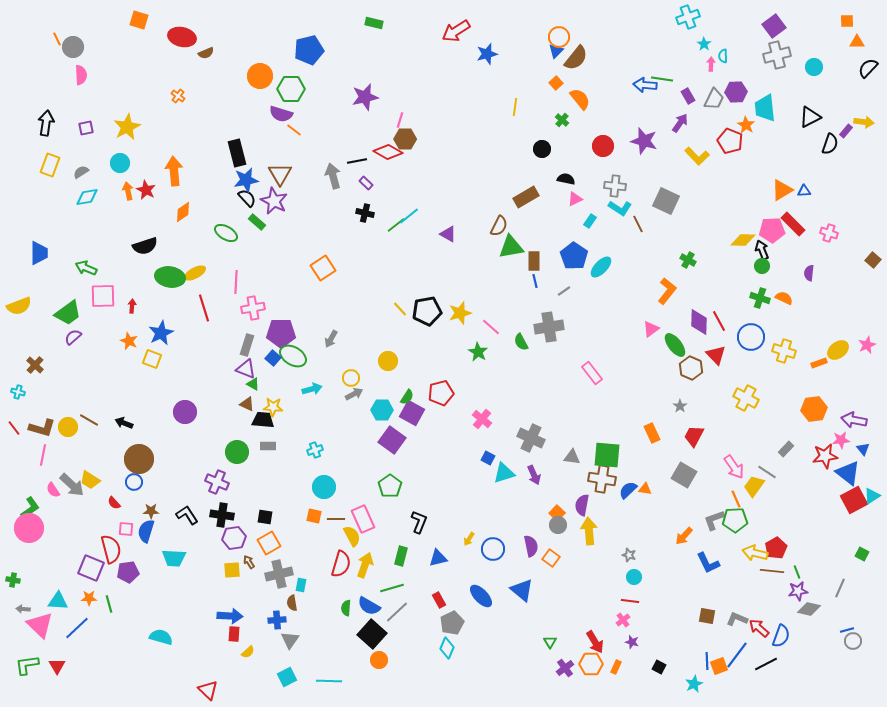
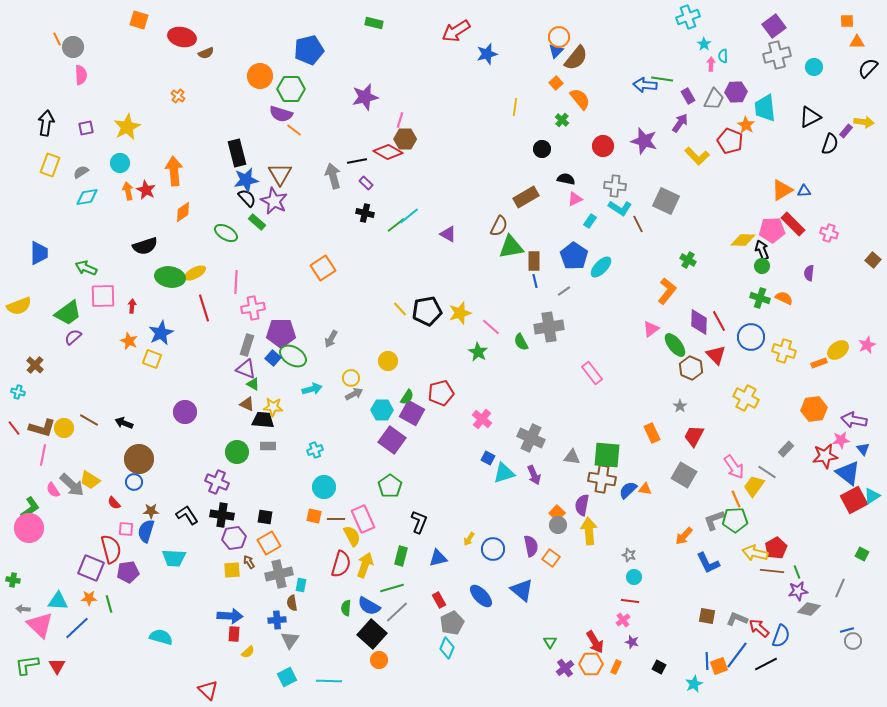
yellow circle at (68, 427): moved 4 px left, 1 px down
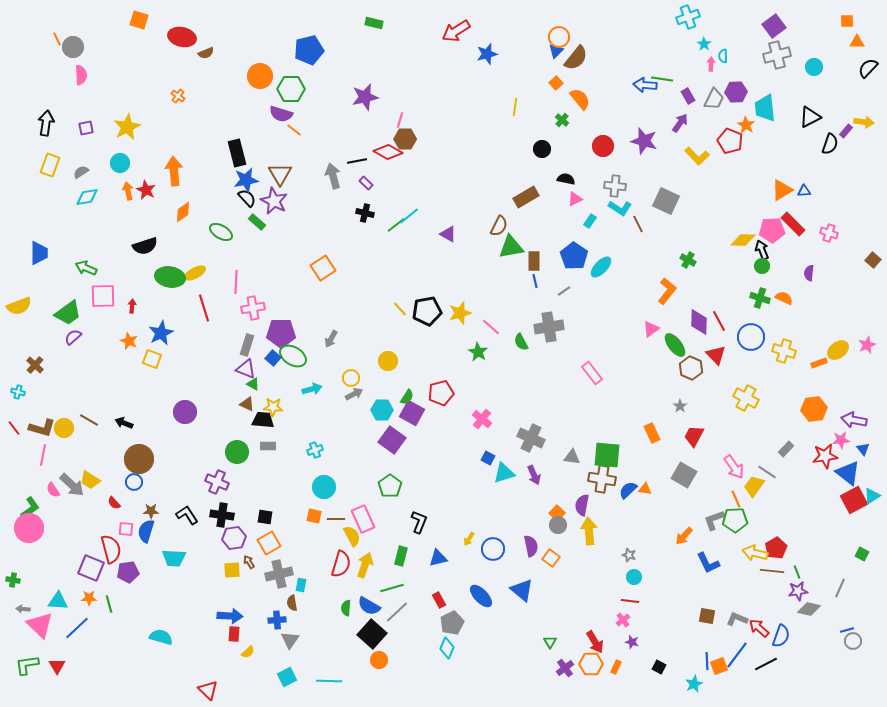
green ellipse at (226, 233): moved 5 px left, 1 px up
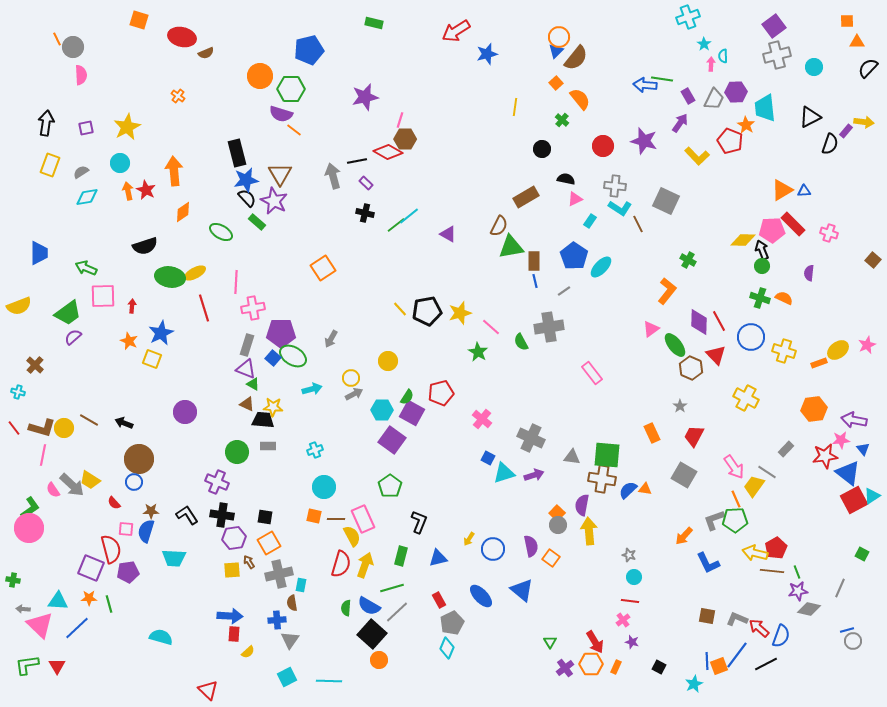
purple arrow at (534, 475): rotated 84 degrees counterclockwise
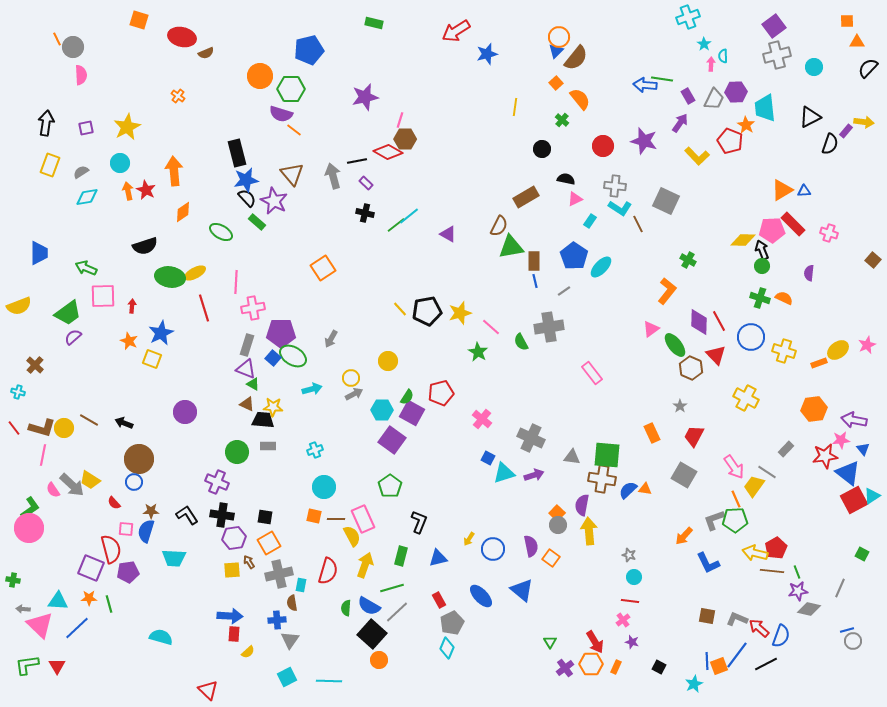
brown triangle at (280, 174): moved 12 px right; rotated 10 degrees counterclockwise
red semicircle at (341, 564): moved 13 px left, 7 px down
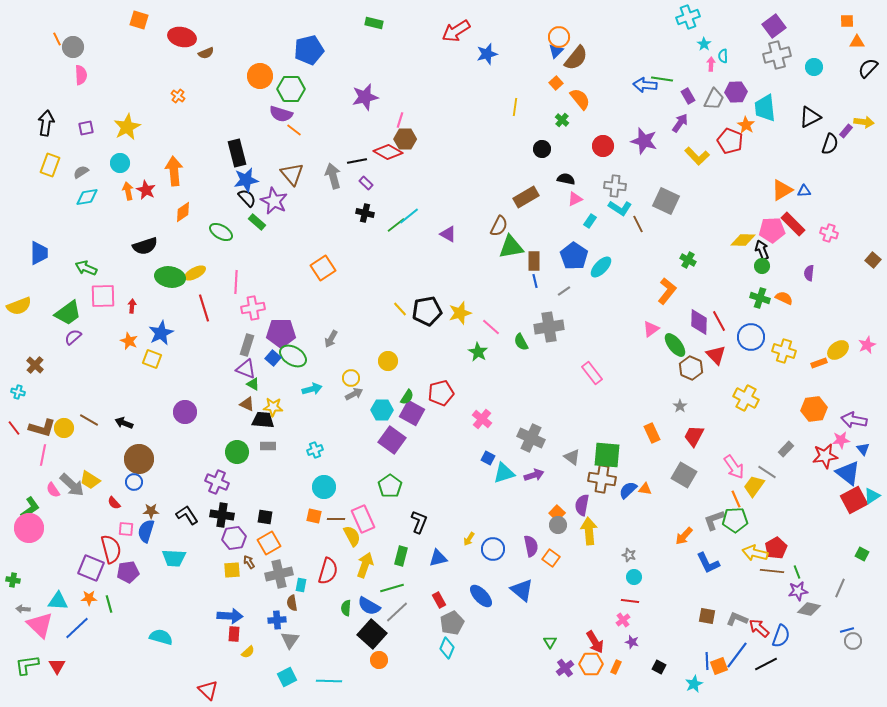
gray triangle at (572, 457): rotated 30 degrees clockwise
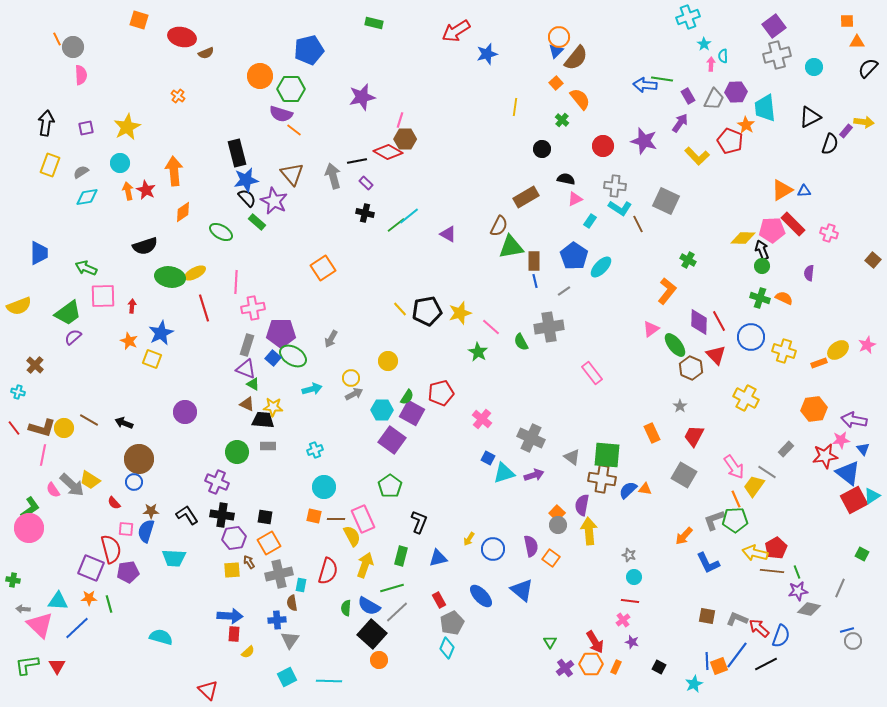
purple star at (365, 97): moved 3 px left
yellow diamond at (743, 240): moved 2 px up
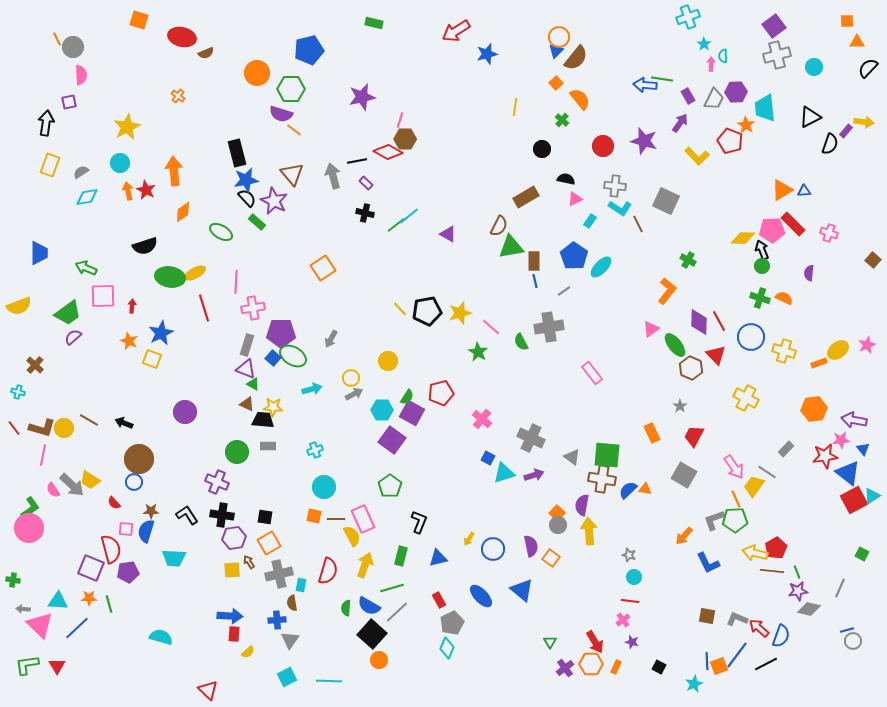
orange circle at (260, 76): moved 3 px left, 3 px up
purple square at (86, 128): moved 17 px left, 26 px up
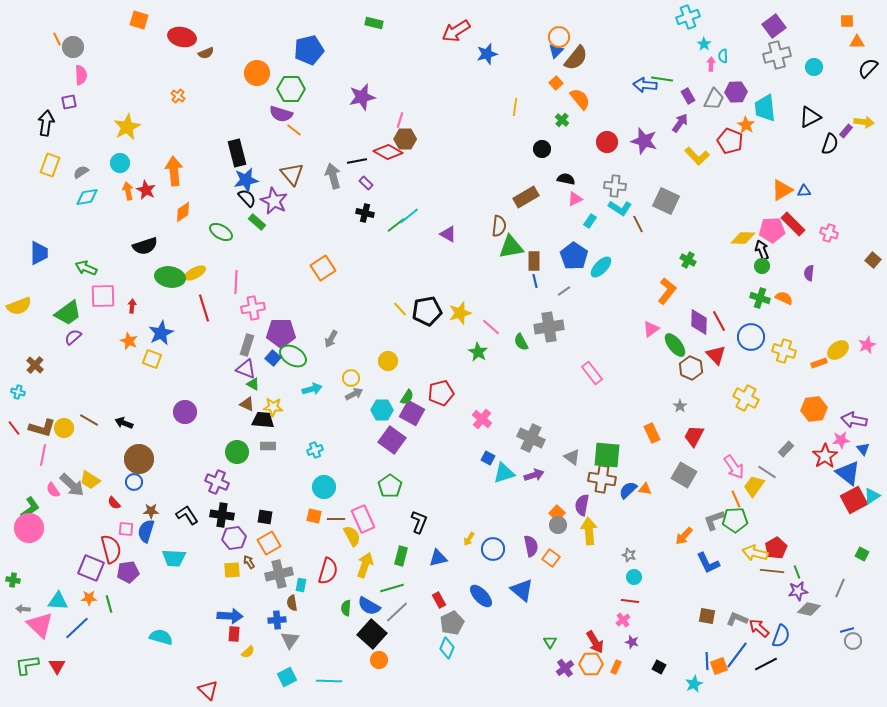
red circle at (603, 146): moved 4 px right, 4 px up
brown semicircle at (499, 226): rotated 20 degrees counterclockwise
red star at (825, 456): rotated 25 degrees counterclockwise
